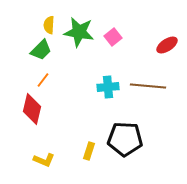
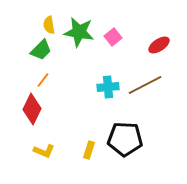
yellow semicircle: rotated 12 degrees counterclockwise
red ellipse: moved 8 px left
brown line: moved 3 px left, 1 px up; rotated 32 degrees counterclockwise
red diamond: rotated 12 degrees clockwise
yellow rectangle: moved 1 px up
yellow L-shape: moved 9 px up
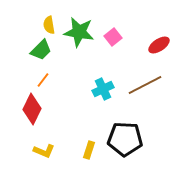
cyan cross: moved 5 px left, 2 px down; rotated 20 degrees counterclockwise
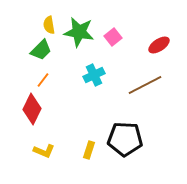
cyan cross: moved 9 px left, 14 px up
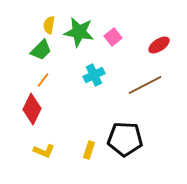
yellow semicircle: rotated 18 degrees clockwise
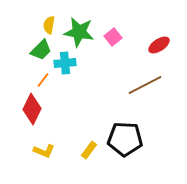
cyan cross: moved 29 px left, 12 px up; rotated 20 degrees clockwise
yellow rectangle: rotated 18 degrees clockwise
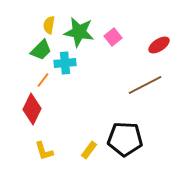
yellow L-shape: rotated 50 degrees clockwise
